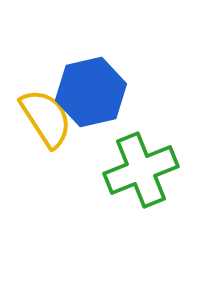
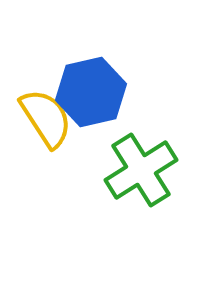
green cross: rotated 10 degrees counterclockwise
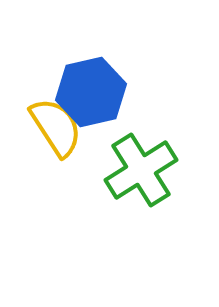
yellow semicircle: moved 10 px right, 9 px down
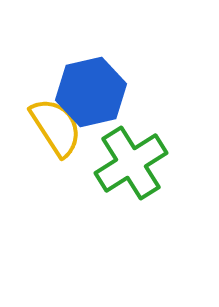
green cross: moved 10 px left, 7 px up
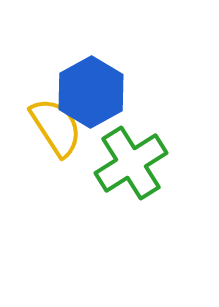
blue hexagon: rotated 16 degrees counterclockwise
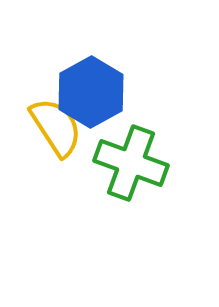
green cross: rotated 38 degrees counterclockwise
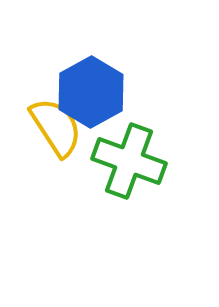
green cross: moved 2 px left, 2 px up
